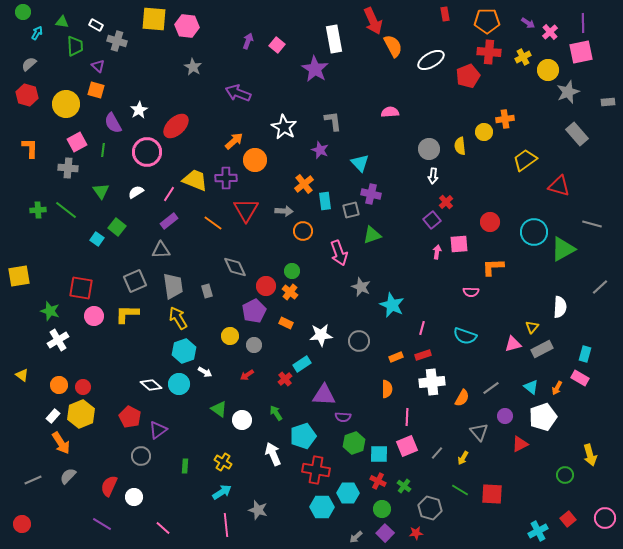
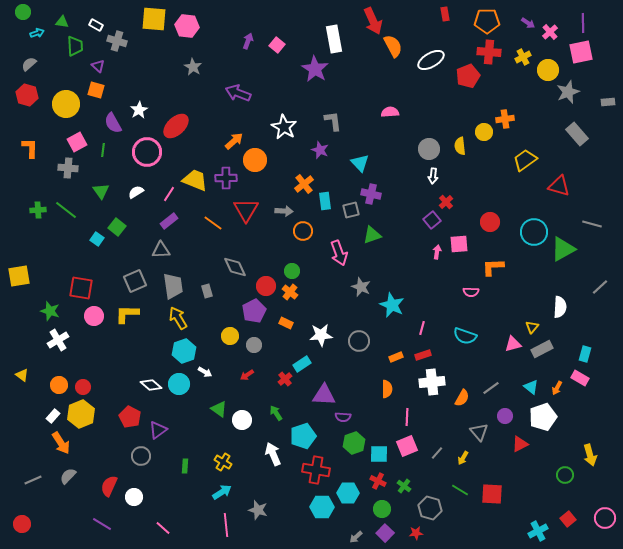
cyan arrow at (37, 33): rotated 40 degrees clockwise
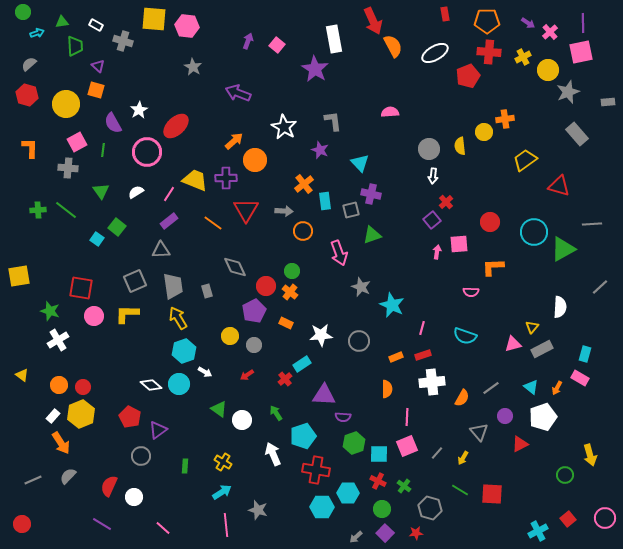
green triangle at (62, 22): rotated 16 degrees counterclockwise
gray cross at (117, 41): moved 6 px right
white ellipse at (431, 60): moved 4 px right, 7 px up
gray line at (592, 224): rotated 18 degrees counterclockwise
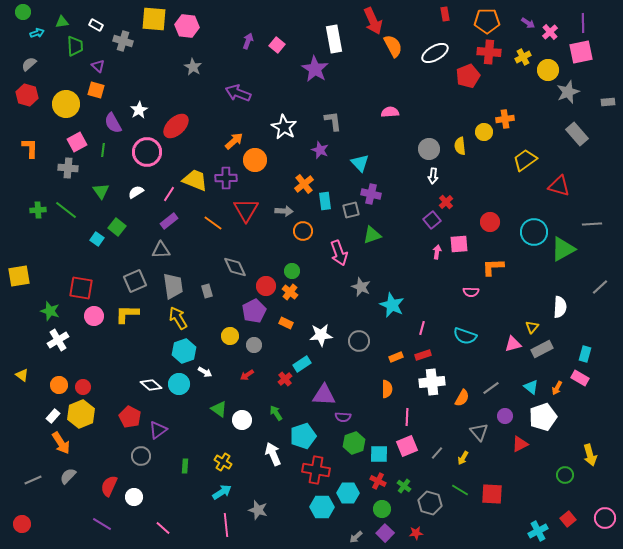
gray hexagon at (430, 508): moved 5 px up
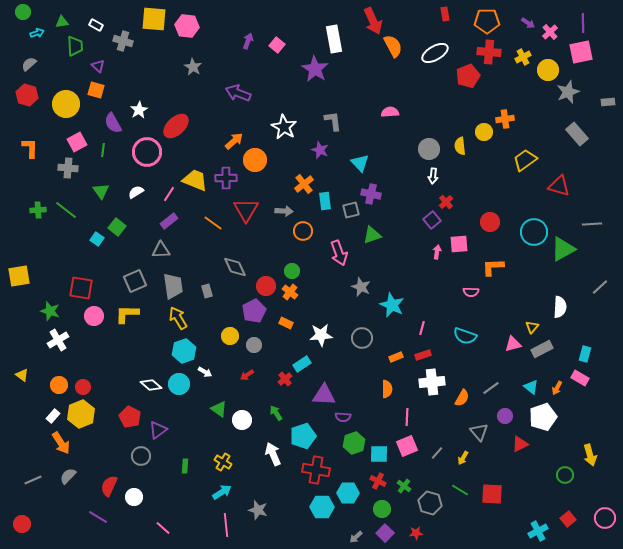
gray circle at (359, 341): moved 3 px right, 3 px up
purple line at (102, 524): moved 4 px left, 7 px up
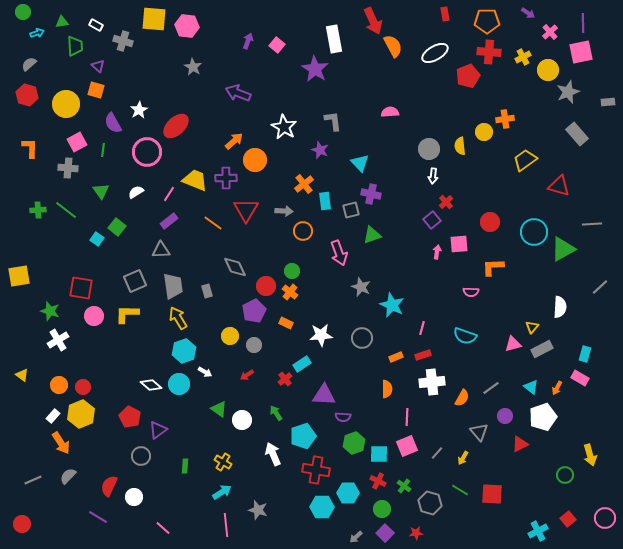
purple arrow at (528, 23): moved 10 px up
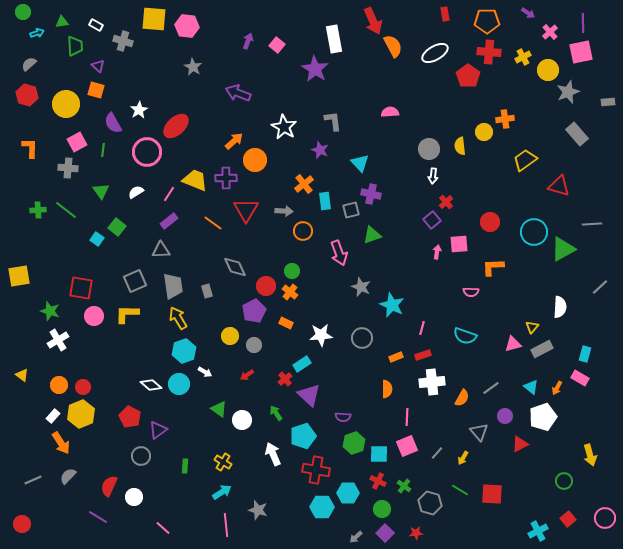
red pentagon at (468, 76): rotated 15 degrees counterclockwise
purple triangle at (324, 395): moved 15 px left; rotated 40 degrees clockwise
green circle at (565, 475): moved 1 px left, 6 px down
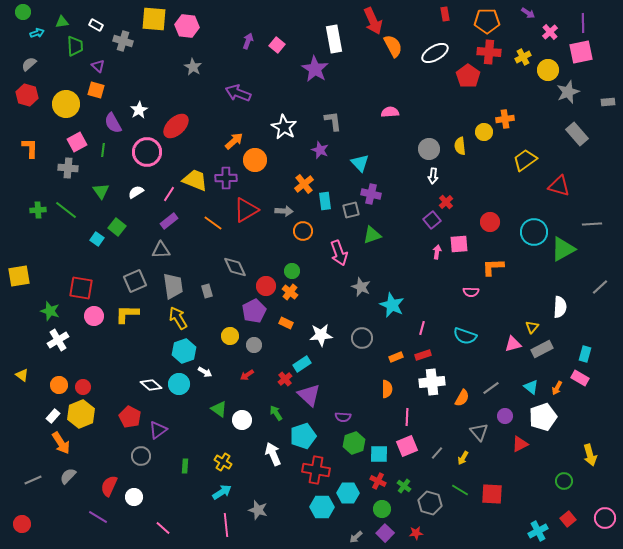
red triangle at (246, 210): rotated 28 degrees clockwise
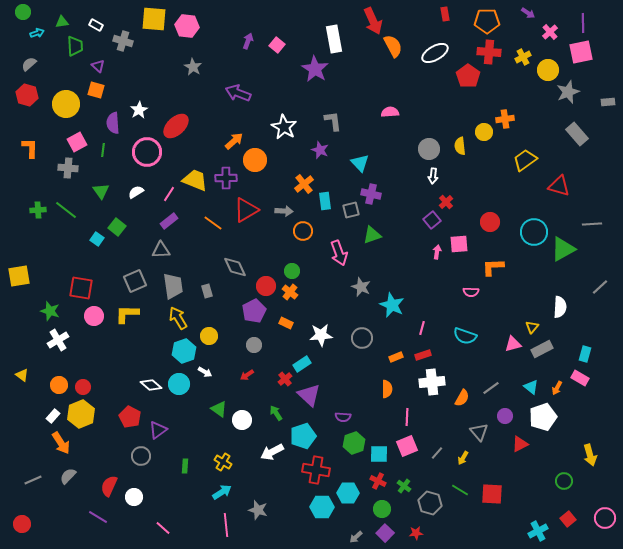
purple semicircle at (113, 123): rotated 25 degrees clockwise
yellow circle at (230, 336): moved 21 px left
white arrow at (273, 454): moved 1 px left, 2 px up; rotated 95 degrees counterclockwise
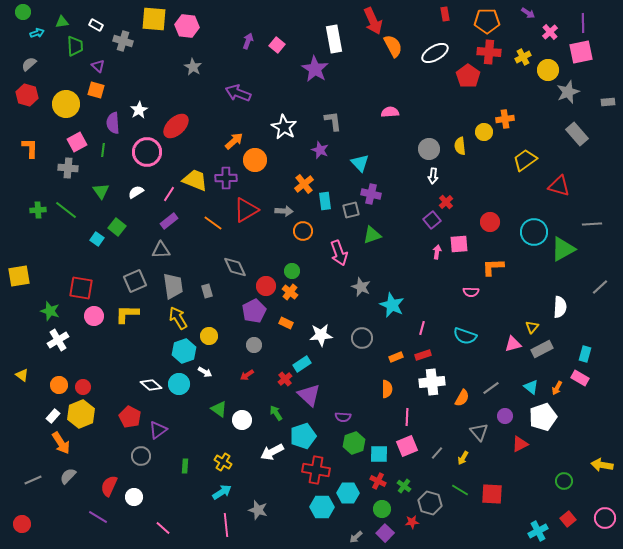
yellow arrow at (590, 455): moved 12 px right, 10 px down; rotated 115 degrees clockwise
red star at (416, 533): moved 4 px left, 11 px up
